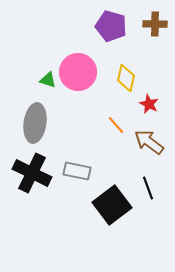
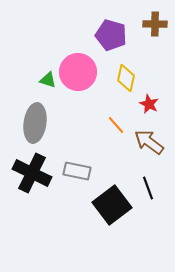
purple pentagon: moved 9 px down
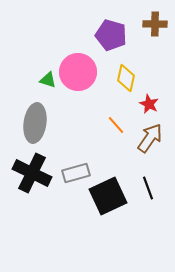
brown arrow: moved 1 px right, 4 px up; rotated 88 degrees clockwise
gray rectangle: moved 1 px left, 2 px down; rotated 28 degrees counterclockwise
black square: moved 4 px left, 9 px up; rotated 12 degrees clockwise
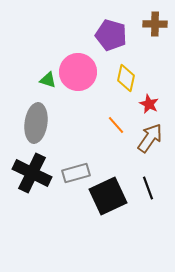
gray ellipse: moved 1 px right
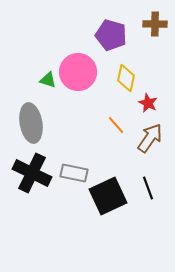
red star: moved 1 px left, 1 px up
gray ellipse: moved 5 px left; rotated 18 degrees counterclockwise
gray rectangle: moved 2 px left; rotated 28 degrees clockwise
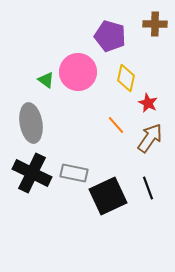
purple pentagon: moved 1 px left, 1 px down
green triangle: moved 2 px left; rotated 18 degrees clockwise
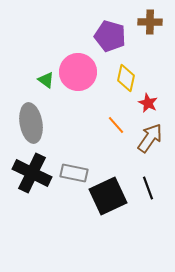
brown cross: moved 5 px left, 2 px up
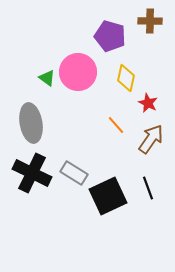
brown cross: moved 1 px up
green triangle: moved 1 px right, 2 px up
brown arrow: moved 1 px right, 1 px down
gray rectangle: rotated 20 degrees clockwise
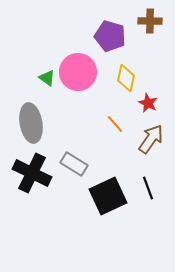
orange line: moved 1 px left, 1 px up
gray rectangle: moved 9 px up
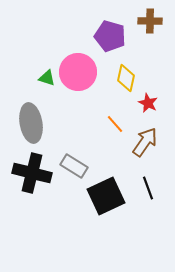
green triangle: rotated 18 degrees counterclockwise
brown arrow: moved 6 px left, 3 px down
gray rectangle: moved 2 px down
black cross: rotated 12 degrees counterclockwise
black square: moved 2 px left
